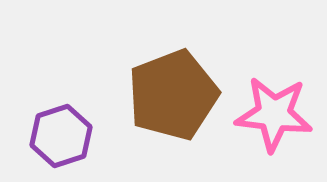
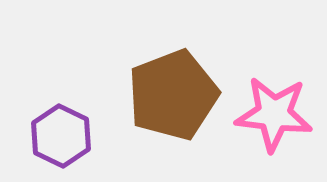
purple hexagon: rotated 16 degrees counterclockwise
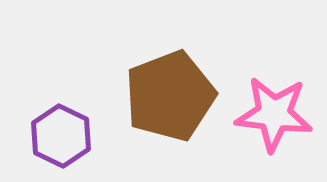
brown pentagon: moved 3 px left, 1 px down
